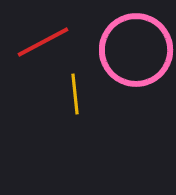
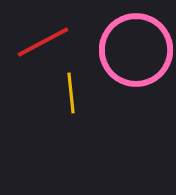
yellow line: moved 4 px left, 1 px up
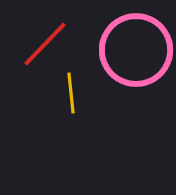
red line: moved 2 px right, 2 px down; rotated 18 degrees counterclockwise
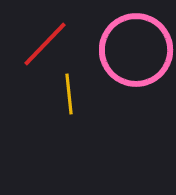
yellow line: moved 2 px left, 1 px down
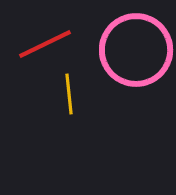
red line: rotated 20 degrees clockwise
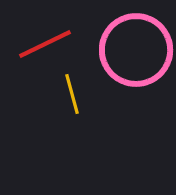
yellow line: moved 3 px right; rotated 9 degrees counterclockwise
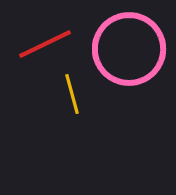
pink circle: moved 7 px left, 1 px up
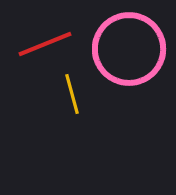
red line: rotated 4 degrees clockwise
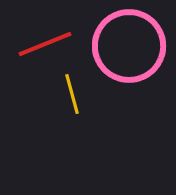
pink circle: moved 3 px up
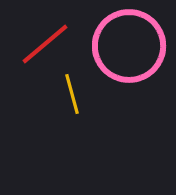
red line: rotated 18 degrees counterclockwise
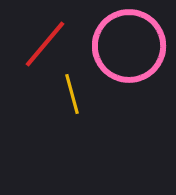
red line: rotated 10 degrees counterclockwise
